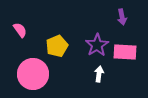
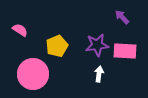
purple arrow: rotated 147 degrees clockwise
pink semicircle: rotated 21 degrees counterclockwise
purple star: rotated 25 degrees clockwise
pink rectangle: moved 1 px up
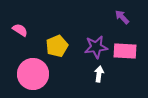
purple star: moved 1 px left, 2 px down
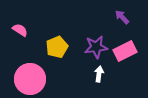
yellow pentagon: moved 1 px down
pink rectangle: rotated 30 degrees counterclockwise
pink circle: moved 3 px left, 5 px down
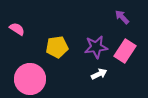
pink semicircle: moved 3 px left, 1 px up
yellow pentagon: rotated 15 degrees clockwise
pink rectangle: rotated 30 degrees counterclockwise
white arrow: rotated 56 degrees clockwise
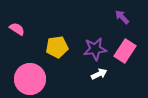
purple star: moved 1 px left, 2 px down
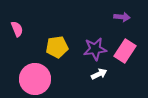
purple arrow: rotated 140 degrees clockwise
pink semicircle: rotated 35 degrees clockwise
pink circle: moved 5 px right
